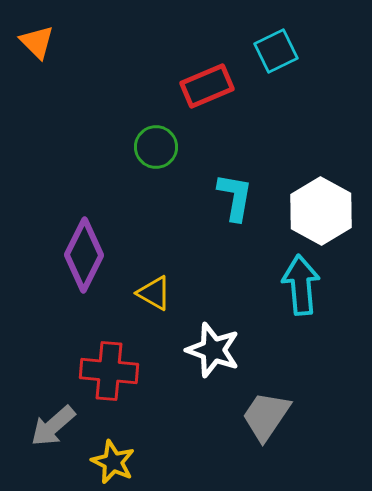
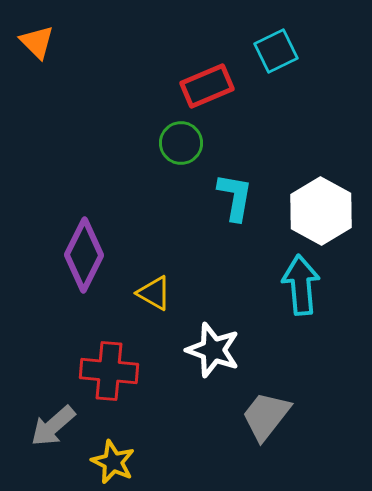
green circle: moved 25 px right, 4 px up
gray trapezoid: rotated 4 degrees clockwise
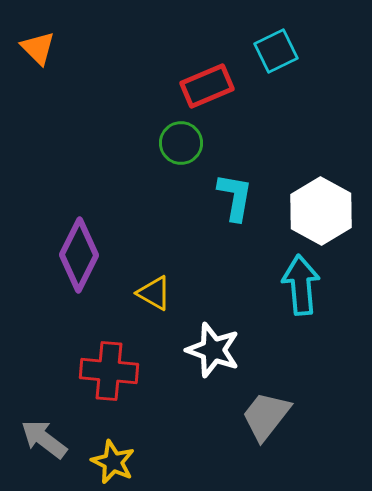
orange triangle: moved 1 px right, 6 px down
purple diamond: moved 5 px left
gray arrow: moved 9 px left, 13 px down; rotated 78 degrees clockwise
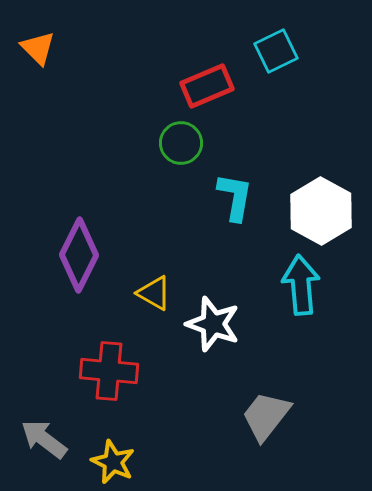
white star: moved 26 px up
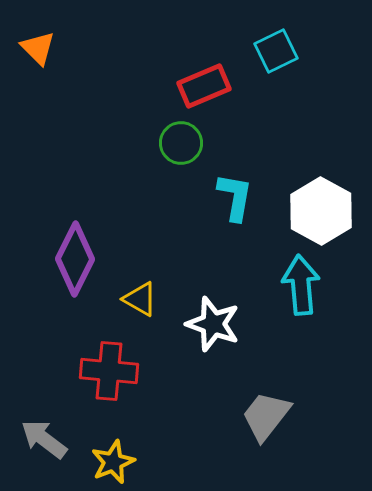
red rectangle: moved 3 px left
purple diamond: moved 4 px left, 4 px down
yellow triangle: moved 14 px left, 6 px down
yellow star: rotated 24 degrees clockwise
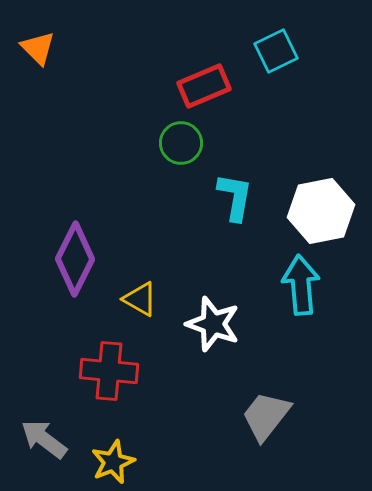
white hexagon: rotated 20 degrees clockwise
